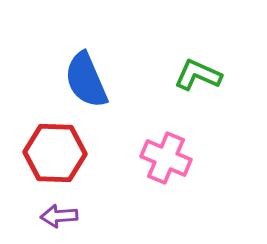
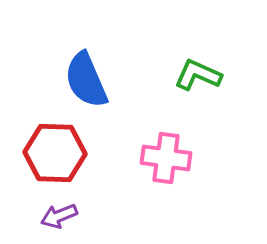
pink cross: rotated 15 degrees counterclockwise
purple arrow: rotated 18 degrees counterclockwise
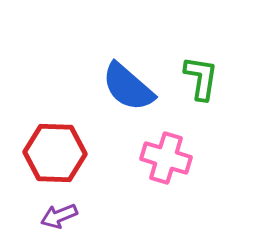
green L-shape: moved 3 px right, 3 px down; rotated 75 degrees clockwise
blue semicircle: moved 42 px right, 7 px down; rotated 26 degrees counterclockwise
pink cross: rotated 9 degrees clockwise
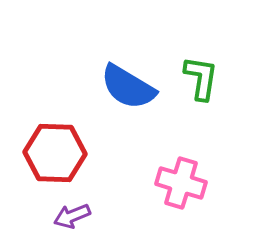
blue semicircle: rotated 10 degrees counterclockwise
pink cross: moved 15 px right, 25 px down
purple arrow: moved 13 px right
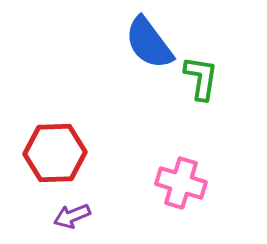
blue semicircle: moved 21 px right, 44 px up; rotated 22 degrees clockwise
red hexagon: rotated 4 degrees counterclockwise
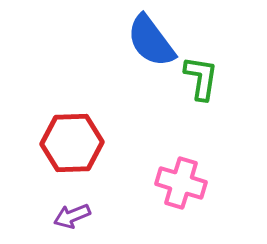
blue semicircle: moved 2 px right, 2 px up
red hexagon: moved 17 px right, 10 px up
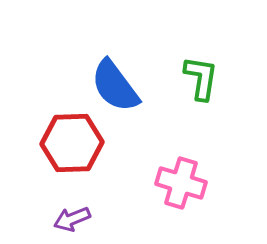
blue semicircle: moved 36 px left, 45 px down
purple arrow: moved 3 px down
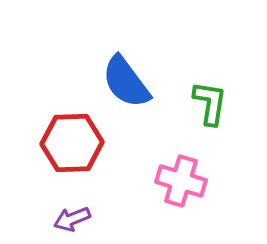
green L-shape: moved 9 px right, 25 px down
blue semicircle: moved 11 px right, 4 px up
pink cross: moved 2 px up
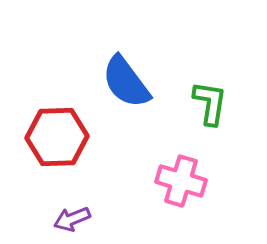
red hexagon: moved 15 px left, 6 px up
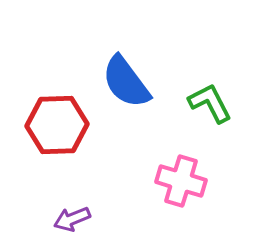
green L-shape: rotated 36 degrees counterclockwise
red hexagon: moved 12 px up
